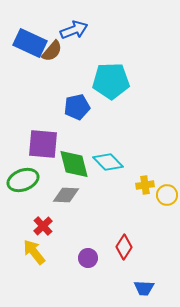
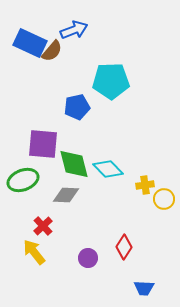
cyan diamond: moved 7 px down
yellow circle: moved 3 px left, 4 px down
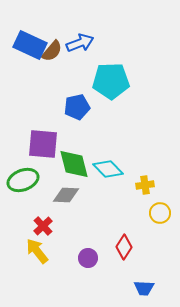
blue arrow: moved 6 px right, 13 px down
blue rectangle: moved 2 px down
yellow circle: moved 4 px left, 14 px down
yellow arrow: moved 3 px right, 1 px up
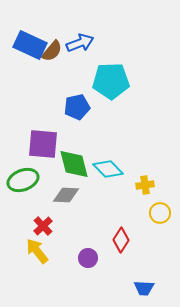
red diamond: moved 3 px left, 7 px up
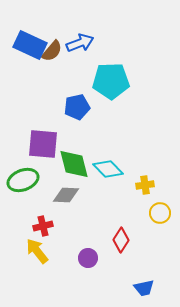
red cross: rotated 30 degrees clockwise
blue trapezoid: rotated 15 degrees counterclockwise
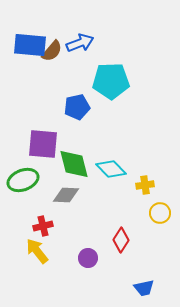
blue rectangle: rotated 20 degrees counterclockwise
cyan diamond: moved 3 px right
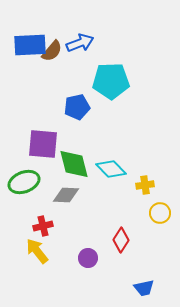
blue rectangle: rotated 8 degrees counterclockwise
green ellipse: moved 1 px right, 2 px down
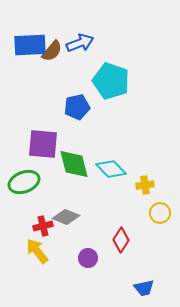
cyan pentagon: rotated 21 degrees clockwise
gray diamond: moved 22 px down; rotated 20 degrees clockwise
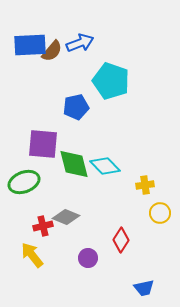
blue pentagon: moved 1 px left
cyan diamond: moved 6 px left, 3 px up
yellow arrow: moved 5 px left, 4 px down
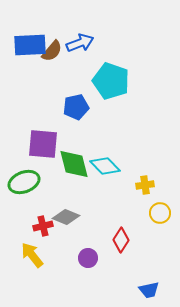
blue trapezoid: moved 5 px right, 2 px down
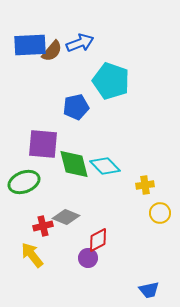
red diamond: moved 23 px left; rotated 30 degrees clockwise
